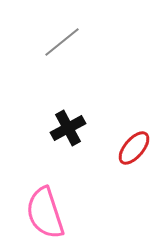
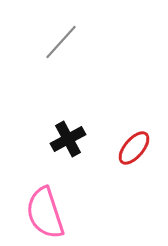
gray line: moved 1 px left; rotated 9 degrees counterclockwise
black cross: moved 11 px down
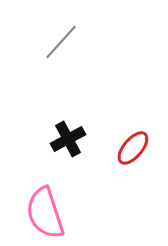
red ellipse: moved 1 px left
